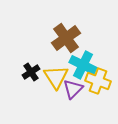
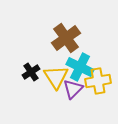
cyan cross: moved 3 px left, 2 px down
yellow cross: rotated 30 degrees counterclockwise
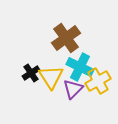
black cross: moved 1 px down
yellow triangle: moved 5 px left
yellow cross: rotated 20 degrees counterclockwise
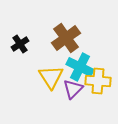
black cross: moved 11 px left, 29 px up
yellow cross: rotated 35 degrees clockwise
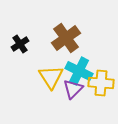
cyan cross: moved 1 px left, 4 px down
yellow cross: moved 3 px right, 2 px down
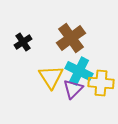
brown cross: moved 5 px right
black cross: moved 3 px right, 2 px up
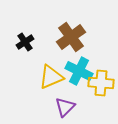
brown cross: moved 1 px up
black cross: moved 2 px right
yellow triangle: rotated 40 degrees clockwise
purple triangle: moved 8 px left, 18 px down
